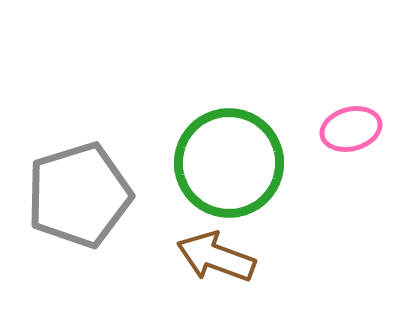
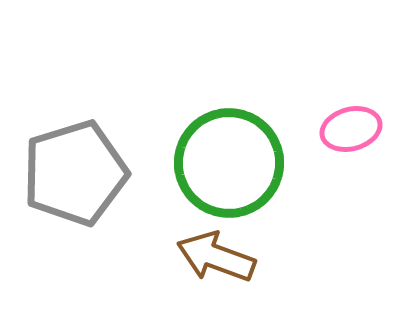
gray pentagon: moved 4 px left, 22 px up
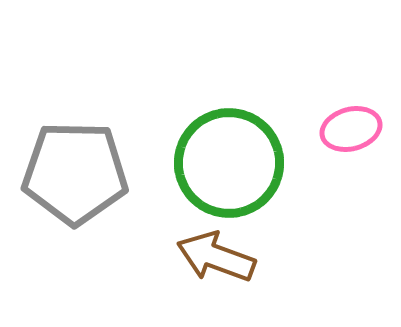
gray pentagon: rotated 18 degrees clockwise
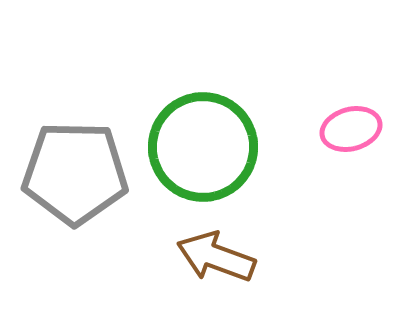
green circle: moved 26 px left, 16 px up
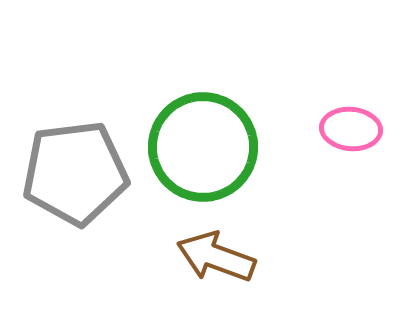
pink ellipse: rotated 20 degrees clockwise
gray pentagon: rotated 8 degrees counterclockwise
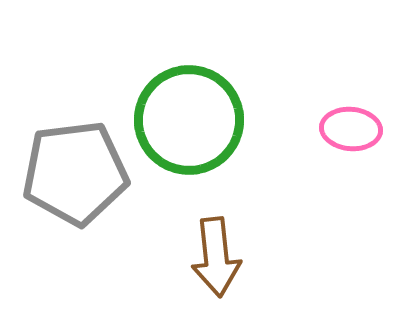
green circle: moved 14 px left, 27 px up
brown arrow: rotated 116 degrees counterclockwise
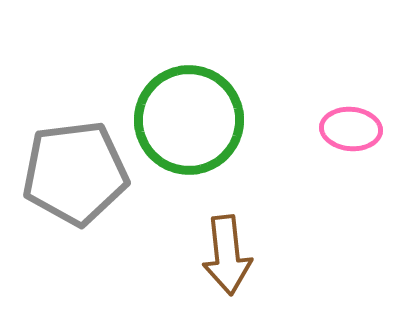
brown arrow: moved 11 px right, 2 px up
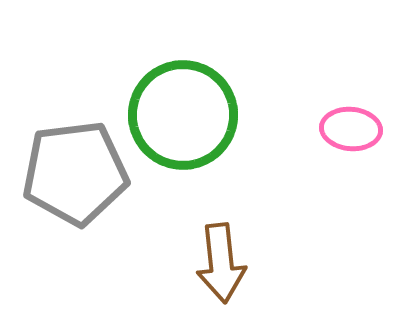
green circle: moved 6 px left, 5 px up
brown arrow: moved 6 px left, 8 px down
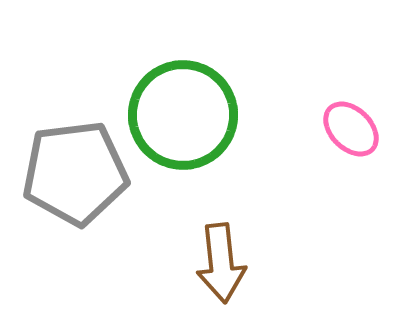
pink ellipse: rotated 40 degrees clockwise
